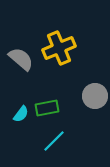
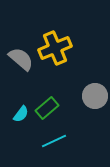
yellow cross: moved 4 px left
green rectangle: rotated 30 degrees counterclockwise
cyan line: rotated 20 degrees clockwise
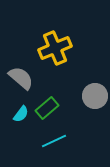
gray semicircle: moved 19 px down
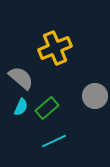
cyan semicircle: moved 7 px up; rotated 12 degrees counterclockwise
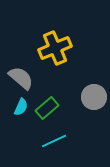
gray circle: moved 1 px left, 1 px down
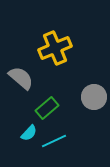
cyan semicircle: moved 8 px right, 26 px down; rotated 18 degrees clockwise
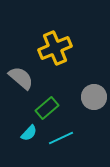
cyan line: moved 7 px right, 3 px up
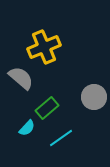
yellow cross: moved 11 px left, 1 px up
cyan semicircle: moved 2 px left, 5 px up
cyan line: rotated 10 degrees counterclockwise
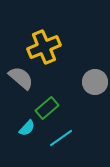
gray circle: moved 1 px right, 15 px up
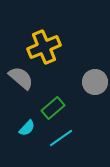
green rectangle: moved 6 px right
